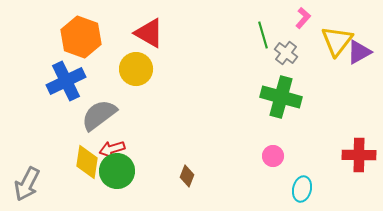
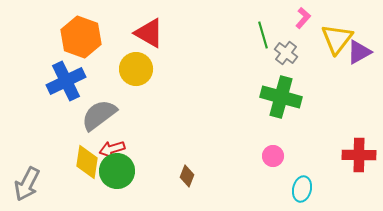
yellow triangle: moved 2 px up
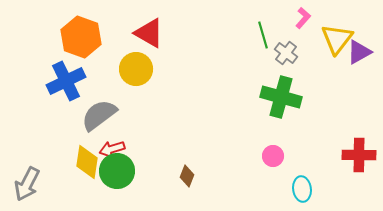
cyan ellipse: rotated 20 degrees counterclockwise
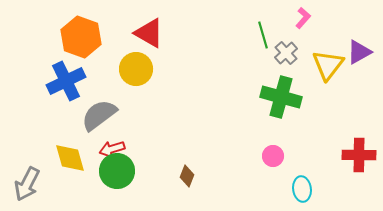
yellow triangle: moved 9 px left, 26 px down
gray cross: rotated 10 degrees clockwise
yellow diamond: moved 17 px left, 4 px up; rotated 24 degrees counterclockwise
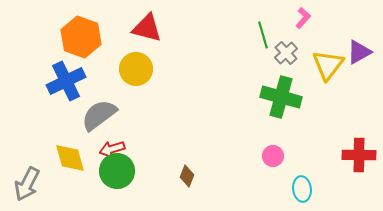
red triangle: moved 2 px left, 5 px up; rotated 16 degrees counterclockwise
